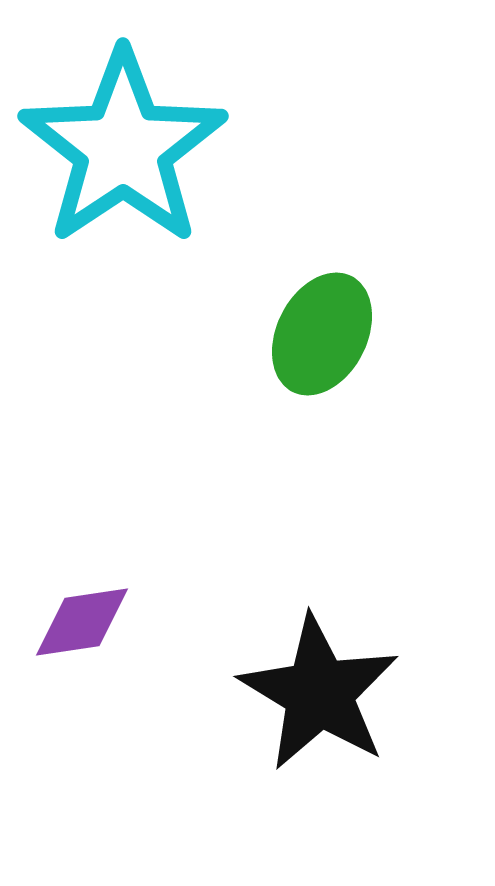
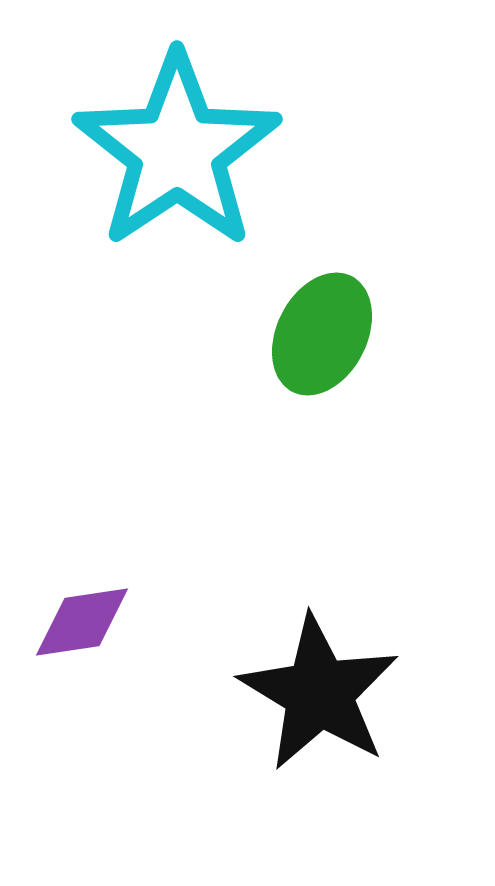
cyan star: moved 54 px right, 3 px down
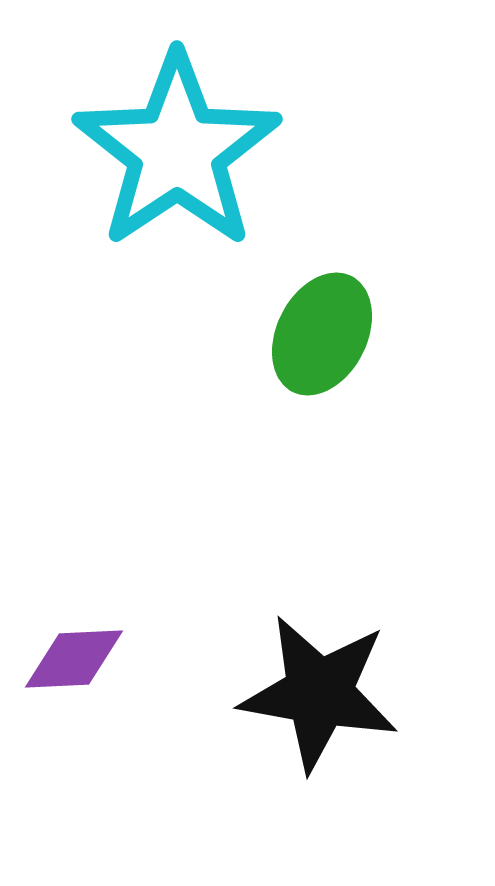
purple diamond: moved 8 px left, 37 px down; rotated 6 degrees clockwise
black star: rotated 21 degrees counterclockwise
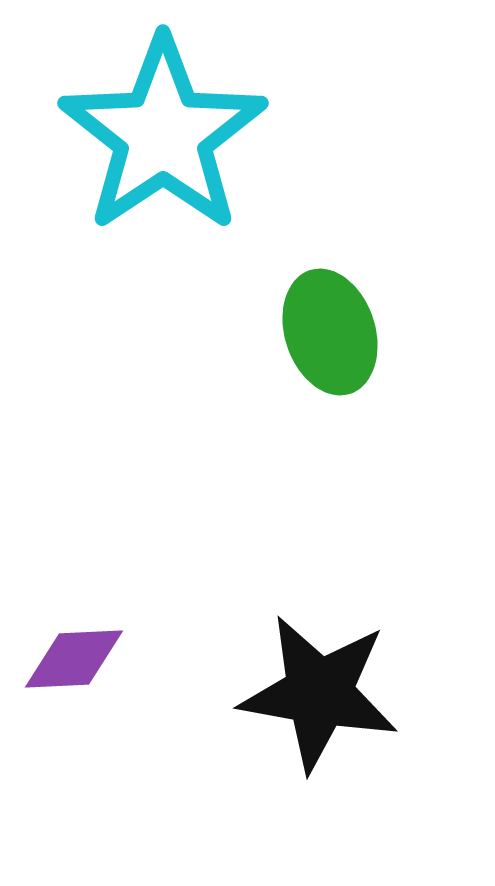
cyan star: moved 14 px left, 16 px up
green ellipse: moved 8 px right, 2 px up; rotated 45 degrees counterclockwise
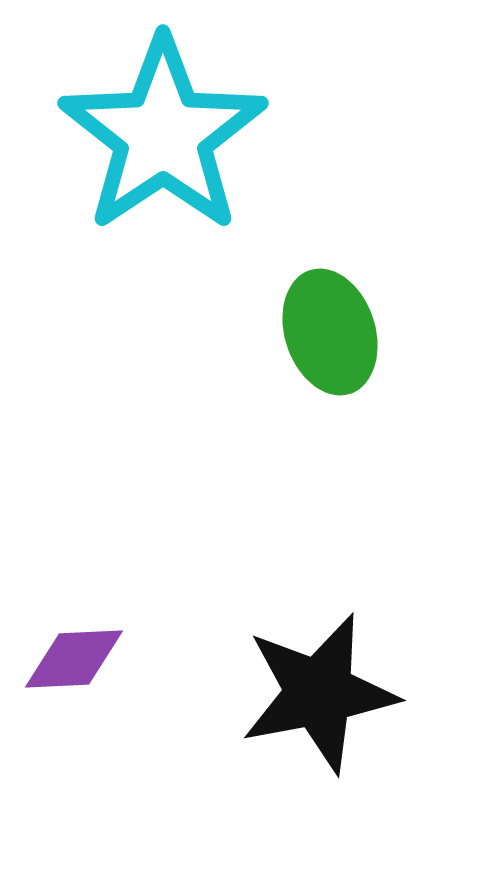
black star: rotated 21 degrees counterclockwise
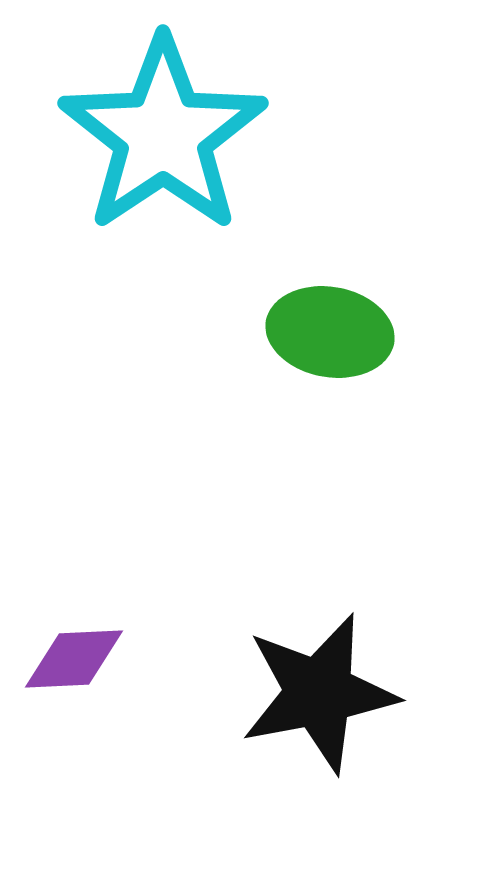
green ellipse: rotated 62 degrees counterclockwise
